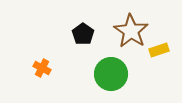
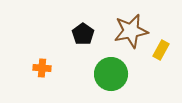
brown star: rotated 28 degrees clockwise
yellow rectangle: moved 2 px right; rotated 42 degrees counterclockwise
orange cross: rotated 24 degrees counterclockwise
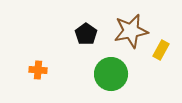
black pentagon: moved 3 px right
orange cross: moved 4 px left, 2 px down
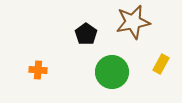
brown star: moved 2 px right, 9 px up
yellow rectangle: moved 14 px down
green circle: moved 1 px right, 2 px up
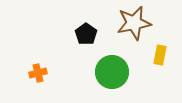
brown star: moved 1 px right, 1 px down
yellow rectangle: moved 1 px left, 9 px up; rotated 18 degrees counterclockwise
orange cross: moved 3 px down; rotated 18 degrees counterclockwise
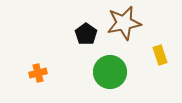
brown star: moved 10 px left
yellow rectangle: rotated 30 degrees counterclockwise
green circle: moved 2 px left
